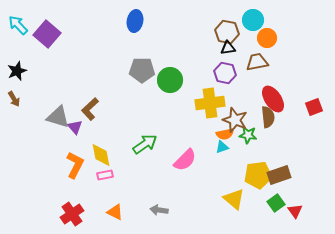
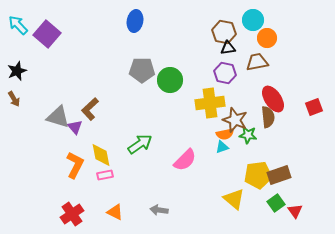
brown hexagon: moved 3 px left
green arrow: moved 5 px left
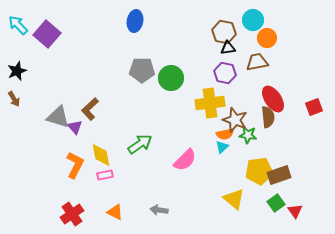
green circle: moved 1 px right, 2 px up
cyan triangle: rotated 24 degrees counterclockwise
yellow pentagon: moved 1 px right, 4 px up
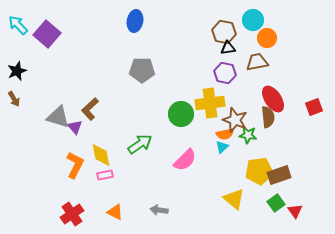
green circle: moved 10 px right, 36 px down
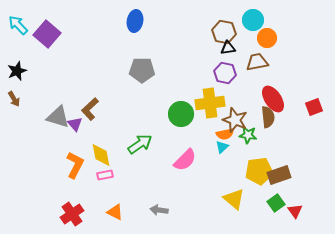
purple triangle: moved 3 px up
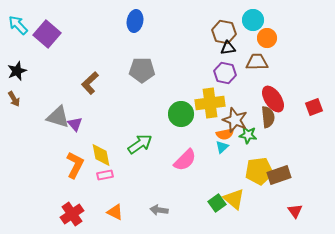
brown trapezoid: rotated 10 degrees clockwise
brown L-shape: moved 26 px up
green square: moved 59 px left
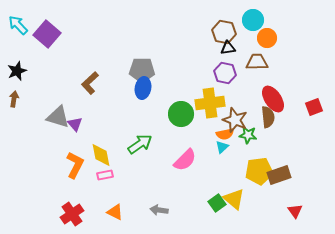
blue ellipse: moved 8 px right, 67 px down
brown arrow: rotated 140 degrees counterclockwise
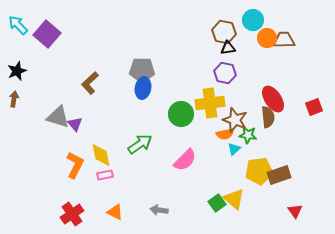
brown trapezoid: moved 27 px right, 22 px up
cyan triangle: moved 12 px right, 2 px down
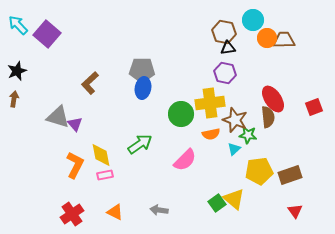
orange semicircle: moved 14 px left
brown rectangle: moved 11 px right
